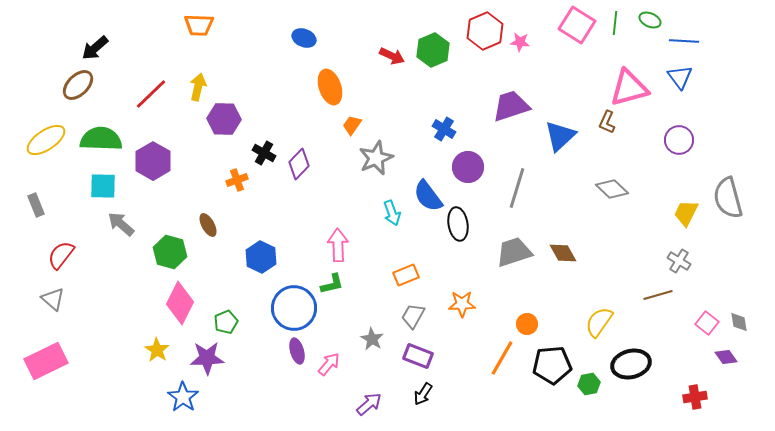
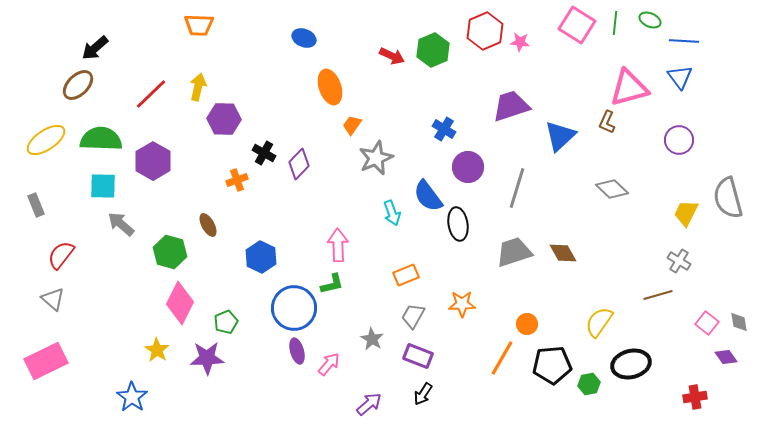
blue star at (183, 397): moved 51 px left
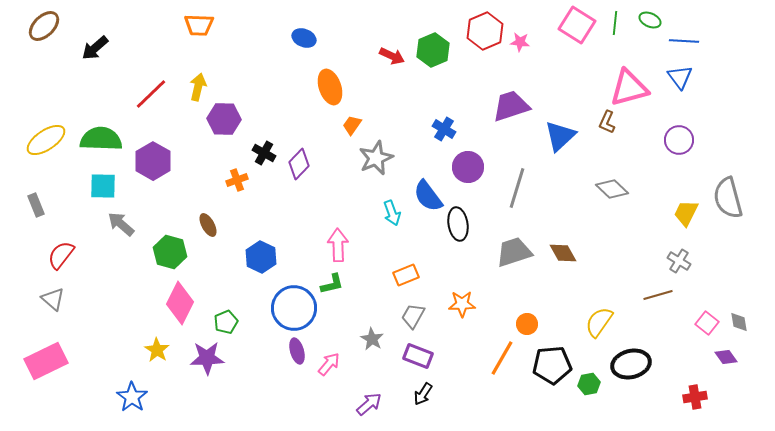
brown ellipse at (78, 85): moved 34 px left, 59 px up
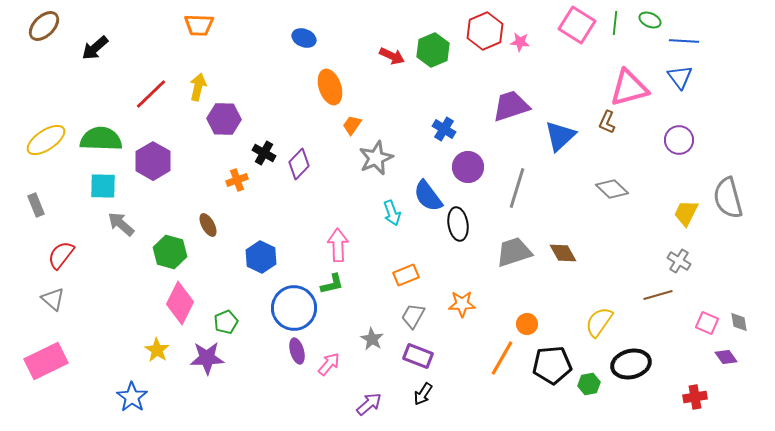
pink square at (707, 323): rotated 15 degrees counterclockwise
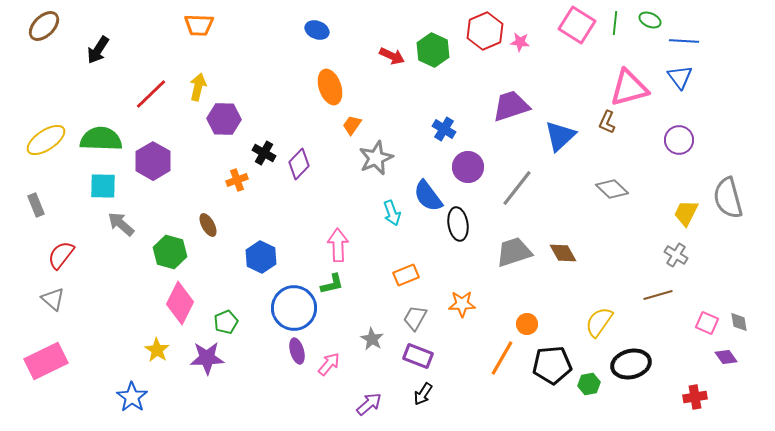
blue ellipse at (304, 38): moved 13 px right, 8 px up
black arrow at (95, 48): moved 3 px right, 2 px down; rotated 16 degrees counterclockwise
green hexagon at (433, 50): rotated 12 degrees counterclockwise
gray line at (517, 188): rotated 21 degrees clockwise
gray cross at (679, 261): moved 3 px left, 6 px up
gray trapezoid at (413, 316): moved 2 px right, 2 px down
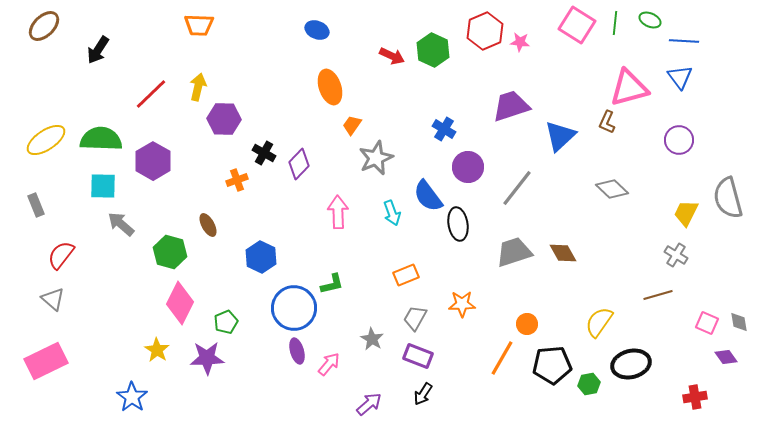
pink arrow at (338, 245): moved 33 px up
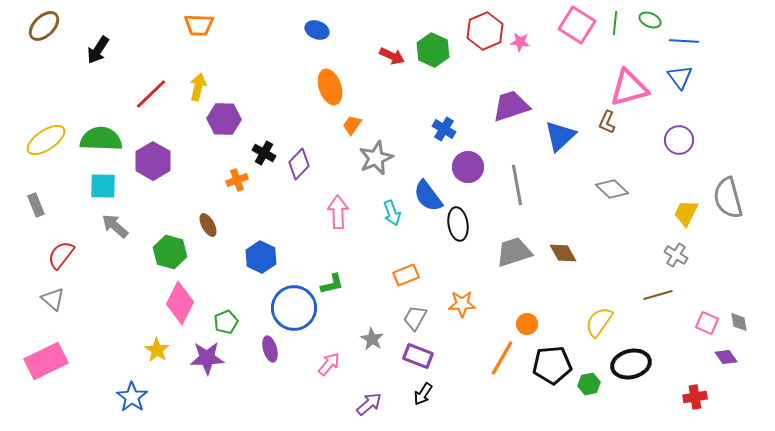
gray line at (517, 188): moved 3 px up; rotated 48 degrees counterclockwise
gray arrow at (121, 224): moved 6 px left, 2 px down
purple ellipse at (297, 351): moved 27 px left, 2 px up
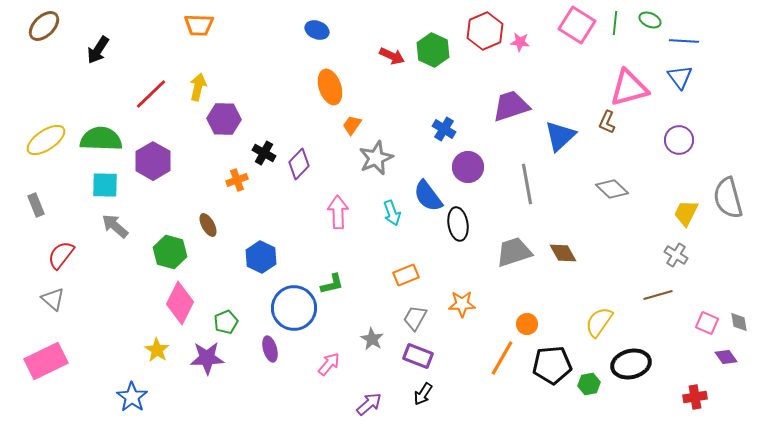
gray line at (517, 185): moved 10 px right, 1 px up
cyan square at (103, 186): moved 2 px right, 1 px up
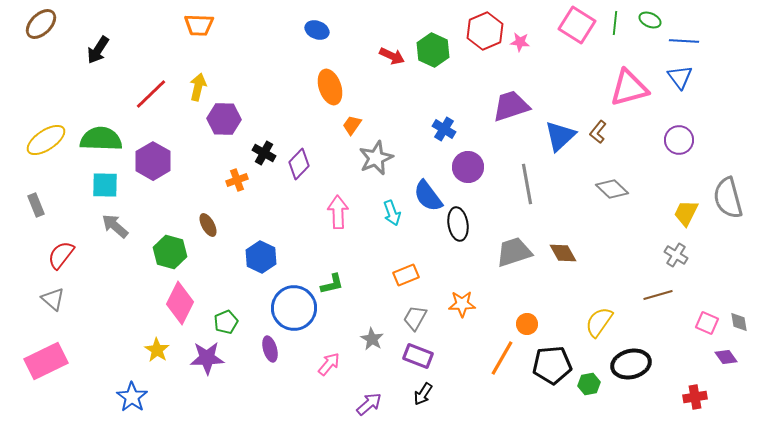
brown ellipse at (44, 26): moved 3 px left, 2 px up
brown L-shape at (607, 122): moved 9 px left, 10 px down; rotated 15 degrees clockwise
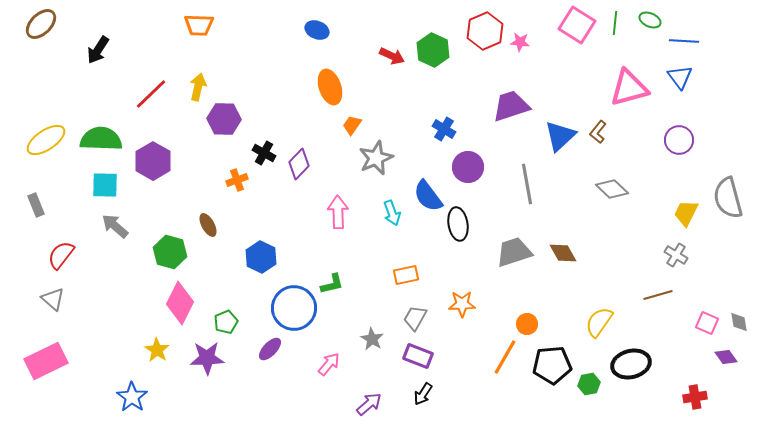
orange rectangle at (406, 275): rotated 10 degrees clockwise
purple ellipse at (270, 349): rotated 60 degrees clockwise
orange line at (502, 358): moved 3 px right, 1 px up
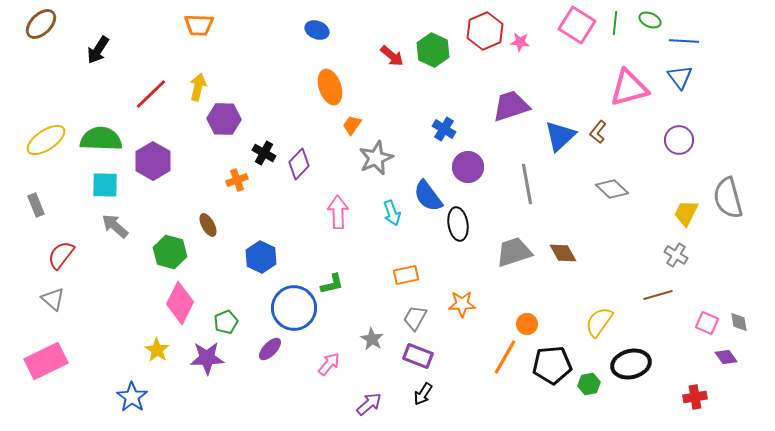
red arrow at (392, 56): rotated 15 degrees clockwise
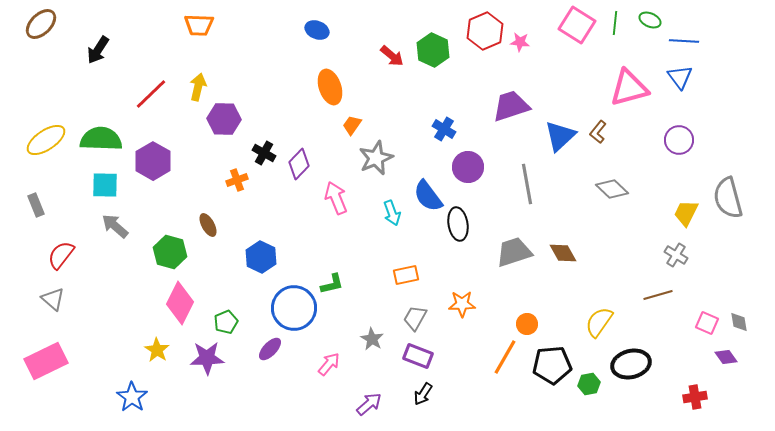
pink arrow at (338, 212): moved 2 px left, 14 px up; rotated 20 degrees counterclockwise
